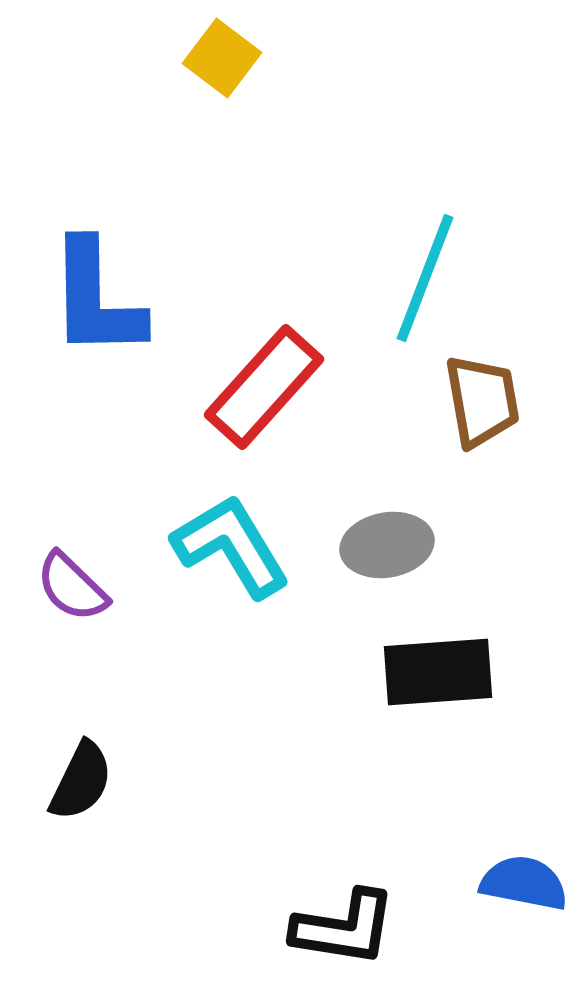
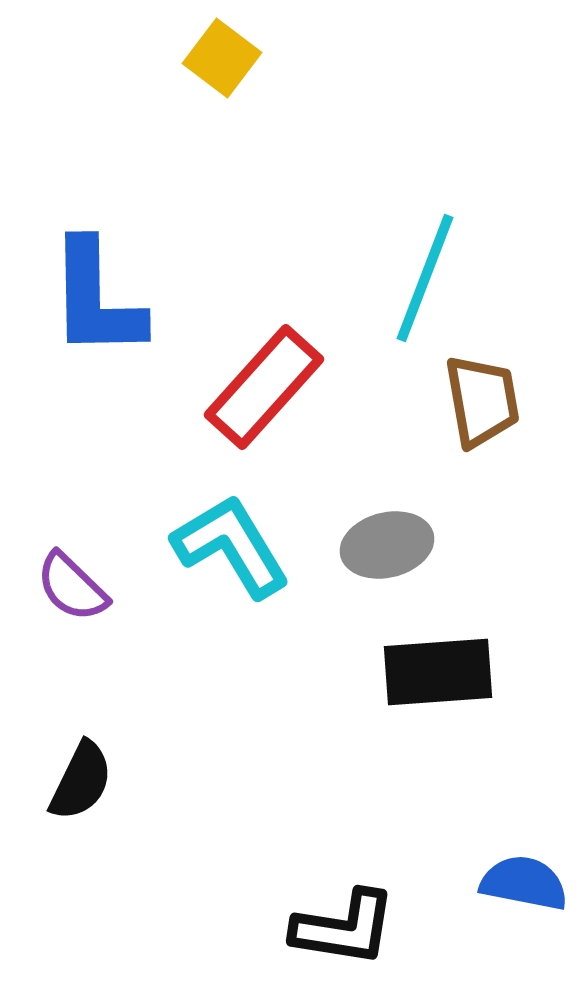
gray ellipse: rotated 4 degrees counterclockwise
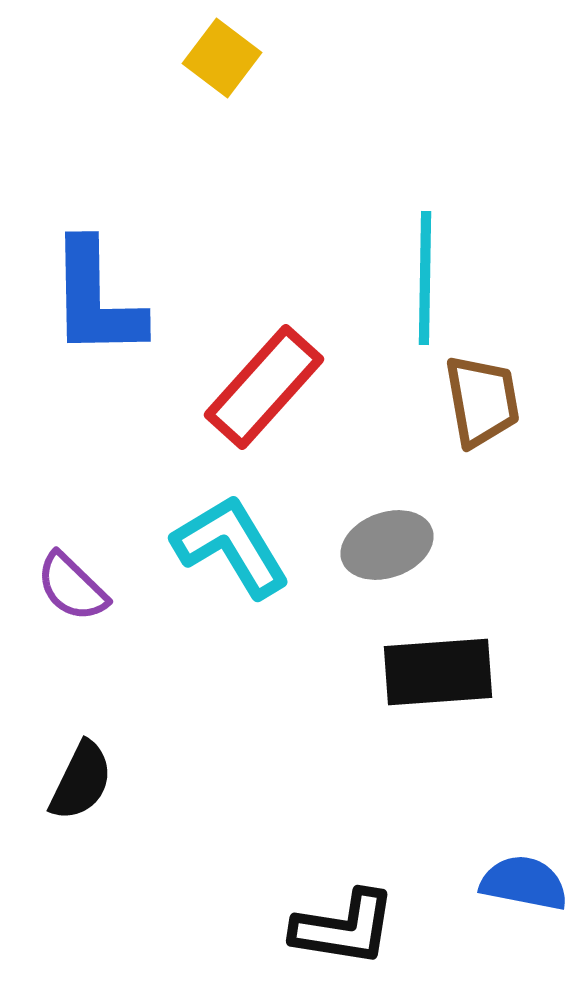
cyan line: rotated 20 degrees counterclockwise
gray ellipse: rotated 6 degrees counterclockwise
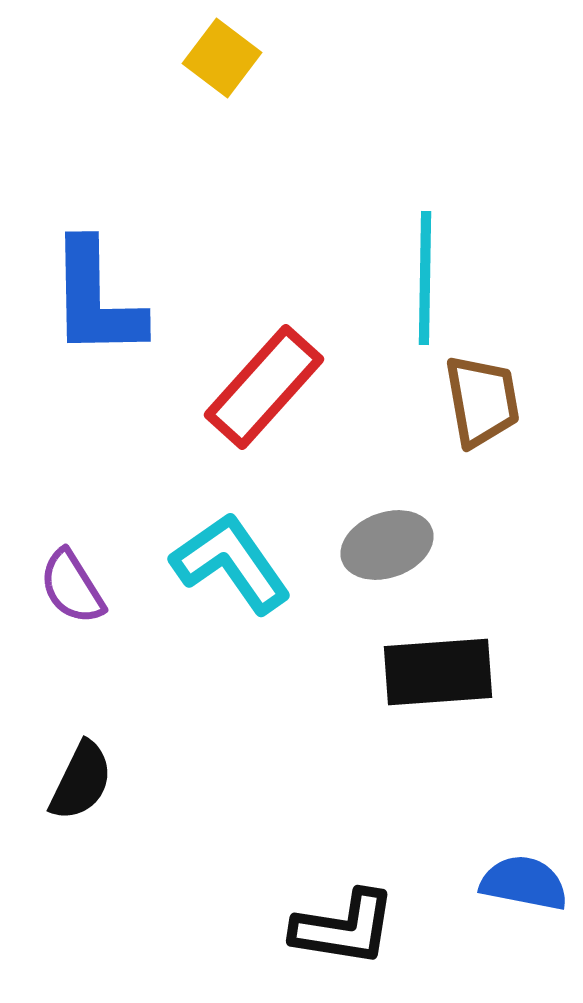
cyan L-shape: moved 17 px down; rotated 4 degrees counterclockwise
purple semicircle: rotated 14 degrees clockwise
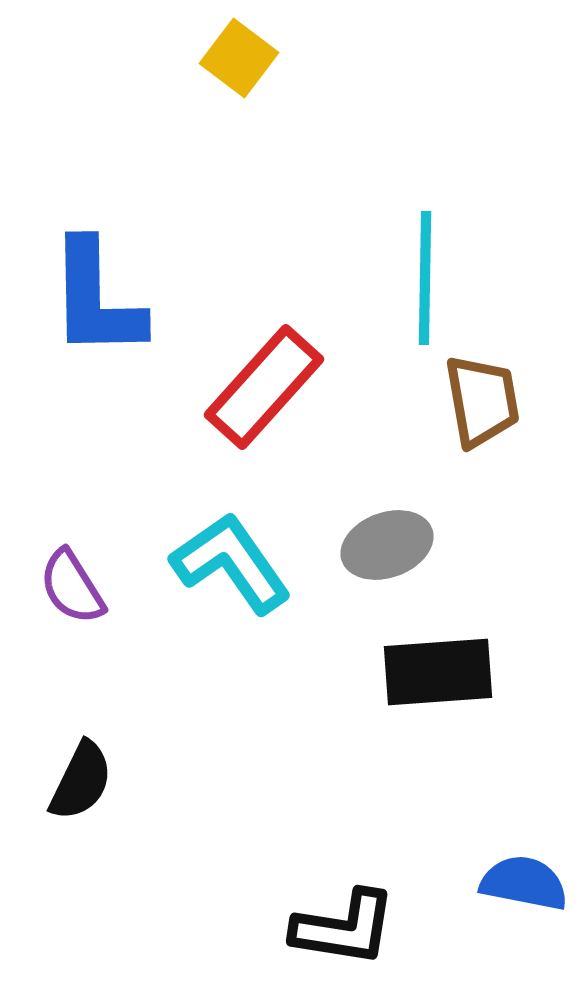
yellow square: moved 17 px right
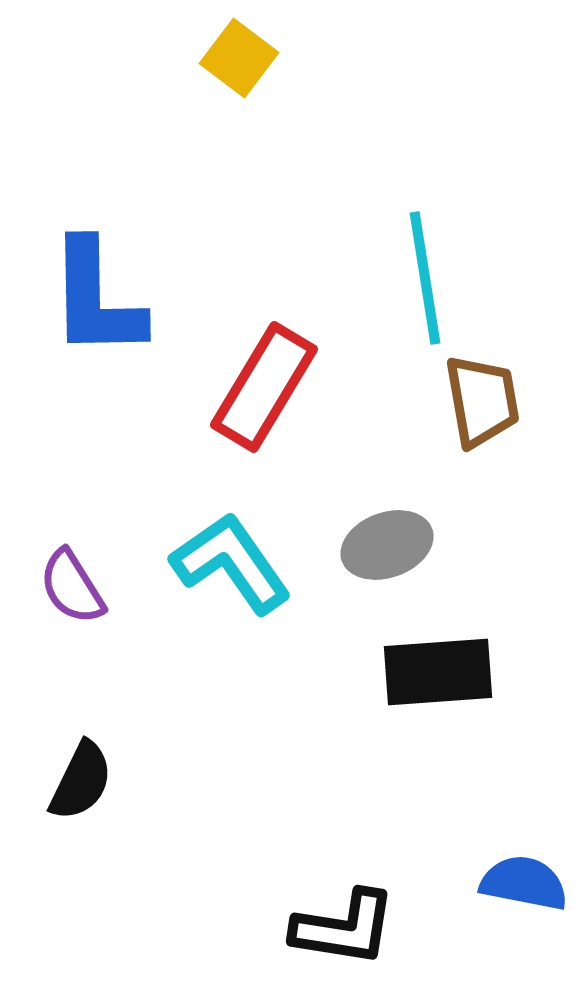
cyan line: rotated 10 degrees counterclockwise
red rectangle: rotated 11 degrees counterclockwise
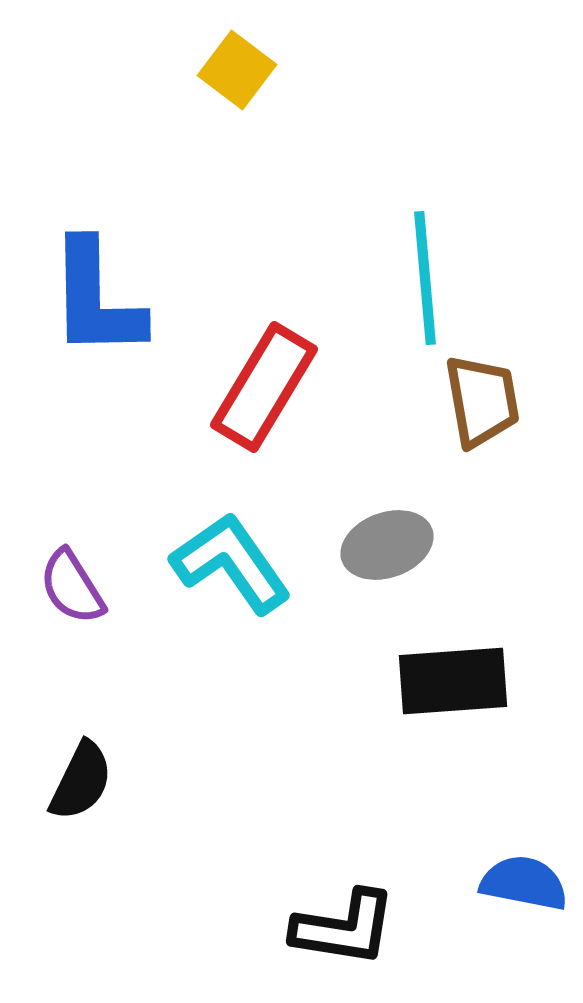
yellow square: moved 2 px left, 12 px down
cyan line: rotated 4 degrees clockwise
black rectangle: moved 15 px right, 9 px down
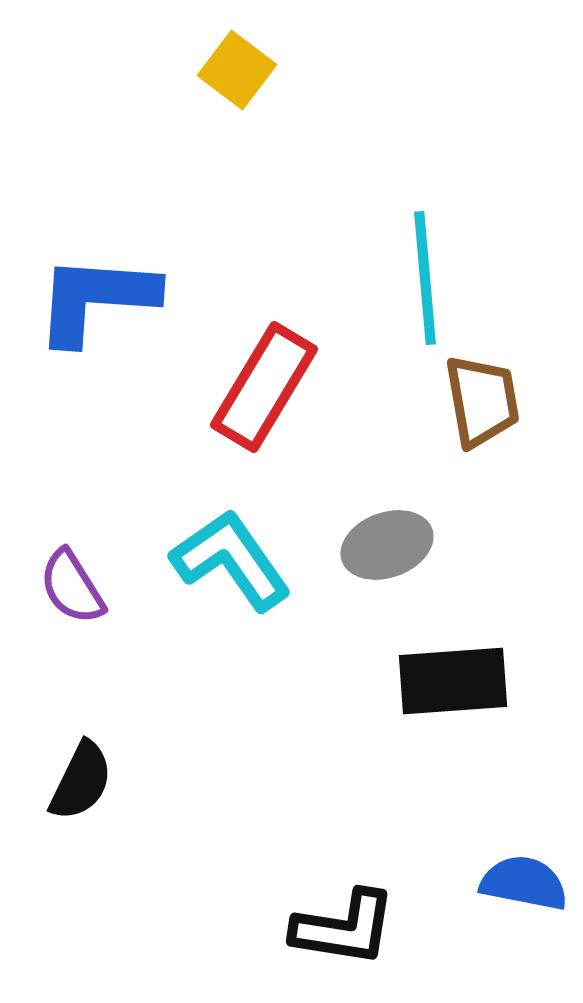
blue L-shape: rotated 95 degrees clockwise
cyan L-shape: moved 3 px up
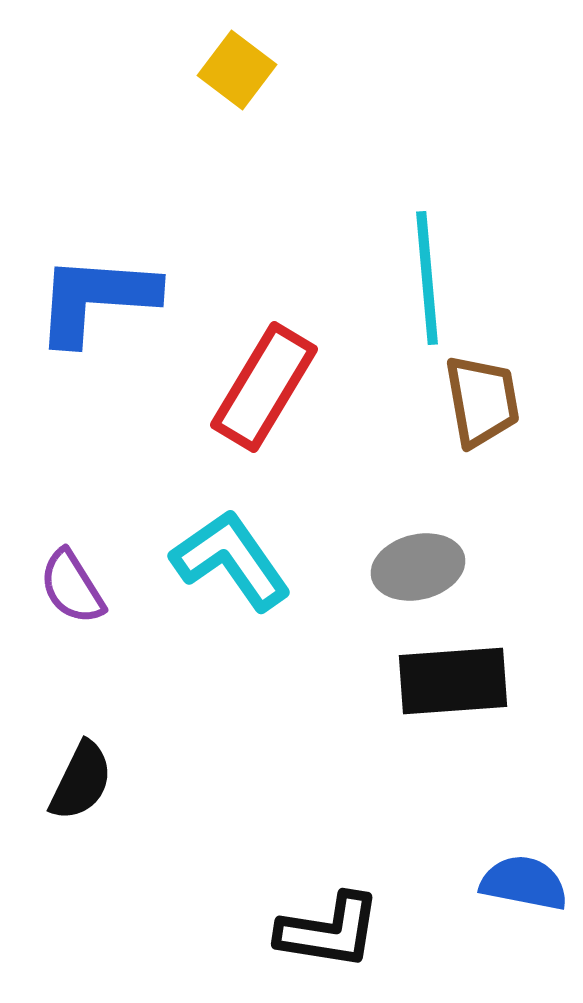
cyan line: moved 2 px right
gray ellipse: moved 31 px right, 22 px down; rotated 6 degrees clockwise
black L-shape: moved 15 px left, 3 px down
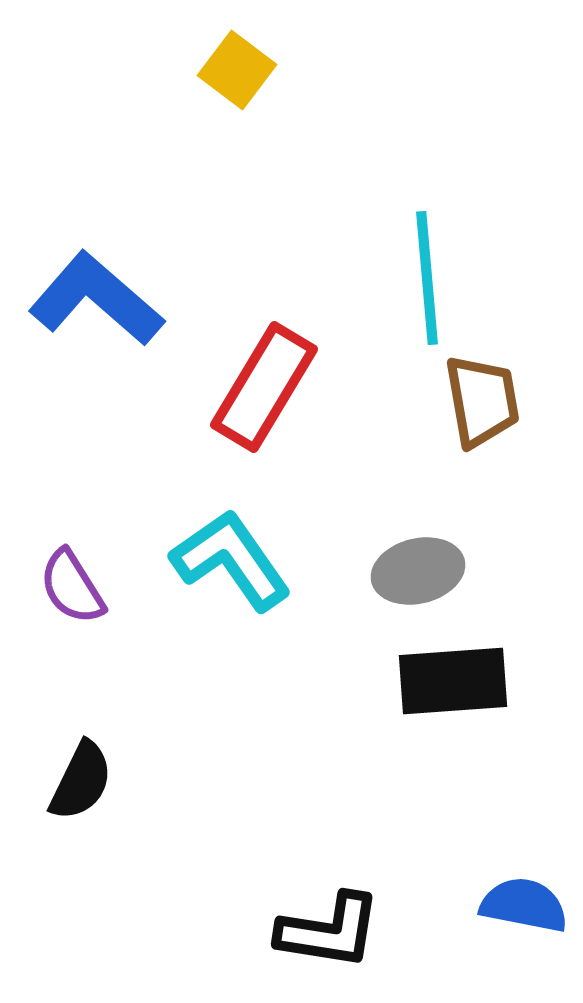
blue L-shape: rotated 37 degrees clockwise
gray ellipse: moved 4 px down
blue semicircle: moved 22 px down
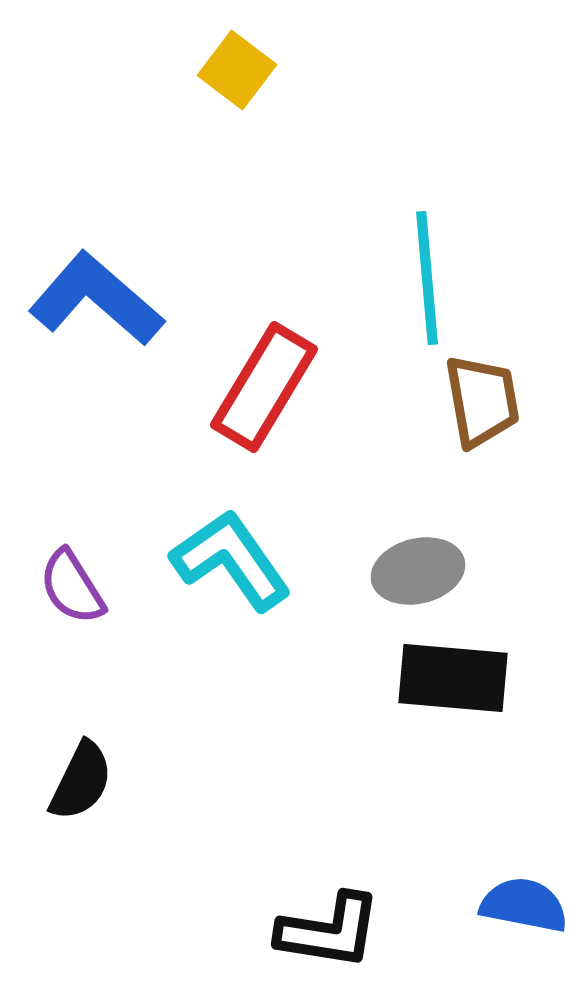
black rectangle: moved 3 px up; rotated 9 degrees clockwise
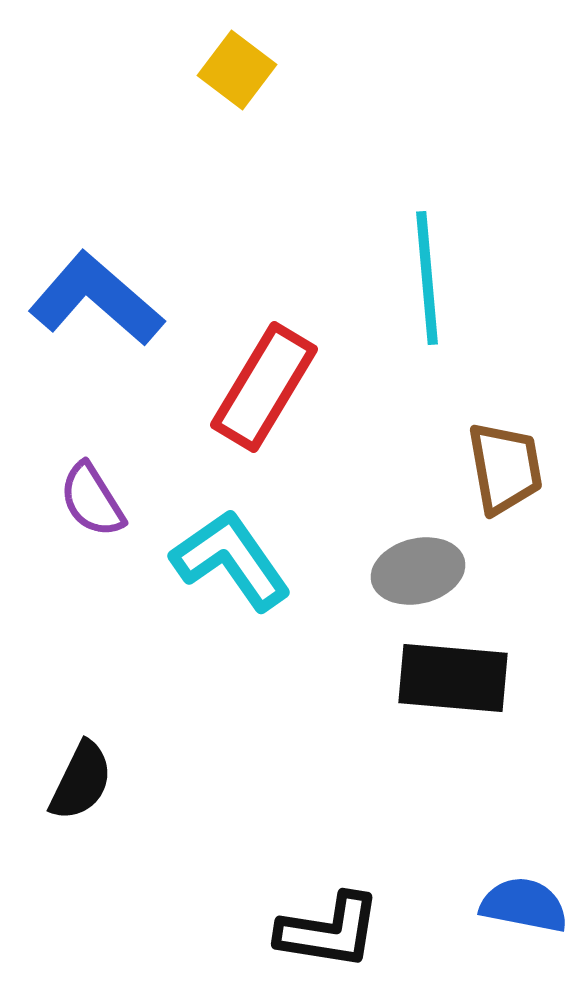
brown trapezoid: moved 23 px right, 67 px down
purple semicircle: moved 20 px right, 87 px up
